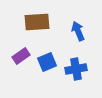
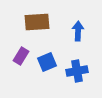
blue arrow: rotated 24 degrees clockwise
purple rectangle: rotated 24 degrees counterclockwise
blue cross: moved 1 px right, 2 px down
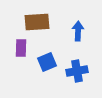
purple rectangle: moved 8 px up; rotated 30 degrees counterclockwise
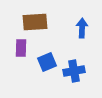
brown rectangle: moved 2 px left
blue arrow: moved 4 px right, 3 px up
blue cross: moved 3 px left
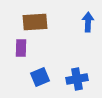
blue arrow: moved 6 px right, 6 px up
blue square: moved 7 px left, 15 px down
blue cross: moved 3 px right, 8 px down
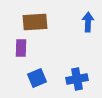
blue square: moved 3 px left, 1 px down
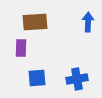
blue square: rotated 18 degrees clockwise
